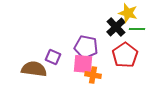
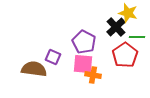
green line: moved 8 px down
purple pentagon: moved 2 px left, 5 px up; rotated 15 degrees clockwise
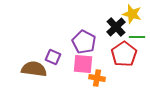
yellow star: moved 4 px right, 1 px down
red pentagon: moved 1 px left, 1 px up
orange cross: moved 4 px right, 3 px down
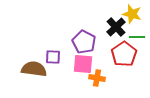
purple square: rotated 21 degrees counterclockwise
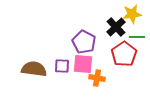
yellow star: rotated 24 degrees counterclockwise
purple square: moved 9 px right, 9 px down
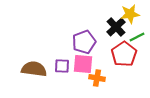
yellow star: moved 2 px left
green line: rotated 28 degrees counterclockwise
purple pentagon: rotated 25 degrees clockwise
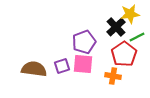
purple square: rotated 21 degrees counterclockwise
orange cross: moved 16 px right, 2 px up
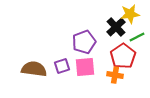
red pentagon: moved 1 px left, 2 px down
pink square: moved 2 px right, 3 px down; rotated 10 degrees counterclockwise
orange cross: moved 2 px right, 1 px up
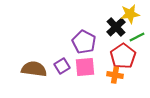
purple pentagon: rotated 25 degrees counterclockwise
purple square: rotated 14 degrees counterclockwise
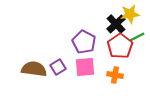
black cross: moved 3 px up
red pentagon: moved 3 px left, 10 px up
purple square: moved 4 px left, 1 px down
